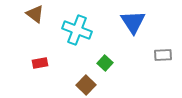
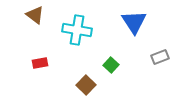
brown triangle: moved 1 px down
blue triangle: moved 1 px right
cyan cross: rotated 12 degrees counterclockwise
gray rectangle: moved 3 px left, 2 px down; rotated 18 degrees counterclockwise
green square: moved 6 px right, 2 px down
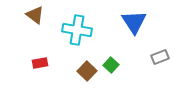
brown square: moved 1 px right, 14 px up
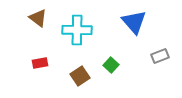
brown triangle: moved 3 px right, 3 px down
blue triangle: rotated 8 degrees counterclockwise
cyan cross: rotated 8 degrees counterclockwise
gray rectangle: moved 1 px up
brown square: moved 7 px left, 5 px down; rotated 12 degrees clockwise
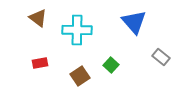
gray rectangle: moved 1 px right, 1 px down; rotated 60 degrees clockwise
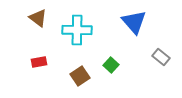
red rectangle: moved 1 px left, 1 px up
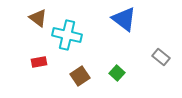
blue triangle: moved 10 px left, 3 px up; rotated 12 degrees counterclockwise
cyan cross: moved 10 px left, 5 px down; rotated 12 degrees clockwise
green square: moved 6 px right, 8 px down
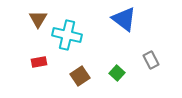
brown triangle: moved 1 px down; rotated 24 degrees clockwise
gray rectangle: moved 10 px left, 3 px down; rotated 24 degrees clockwise
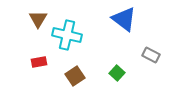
gray rectangle: moved 5 px up; rotated 36 degrees counterclockwise
brown square: moved 5 px left
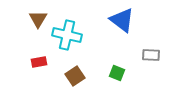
blue triangle: moved 2 px left, 1 px down
gray rectangle: rotated 24 degrees counterclockwise
green square: rotated 21 degrees counterclockwise
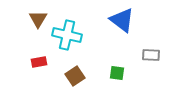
green square: rotated 14 degrees counterclockwise
